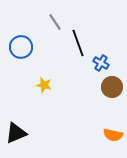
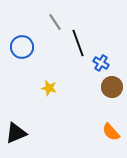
blue circle: moved 1 px right
yellow star: moved 5 px right, 3 px down
orange semicircle: moved 2 px left, 3 px up; rotated 36 degrees clockwise
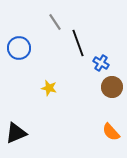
blue circle: moved 3 px left, 1 px down
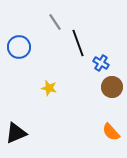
blue circle: moved 1 px up
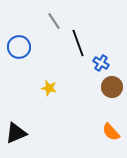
gray line: moved 1 px left, 1 px up
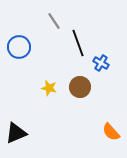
brown circle: moved 32 px left
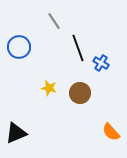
black line: moved 5 px down
brown circle: moved 6 px down
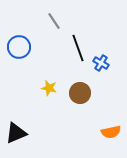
orange semicircle: rotated 60 degrees counterclockwise
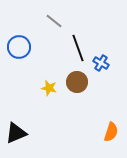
gray line: rotated 18 degrees counterclockwise
brown circle: moved 3 px left, 11 px up
orange semicircle: rotated 60 degrees counterclockwise
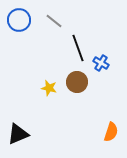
blue circle: moved 27 px up
black triangle: moved 2 px right, 1 px down
